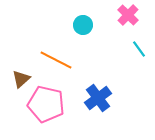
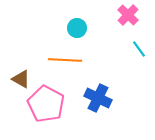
cyan circle: moved 6 px left, 3 px down
orange line: moved 9 px right; rotated 24 degrees counterclockwise
brown triangle: rotated 48 degrees counterclockwise
blue cross: rotated 28 degrees counterclockwise
pink pentagon: rotated 15 degrees clockwise
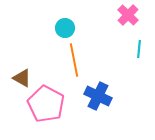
cyan circle: moved 12 px left
cyan line: rotated 42 degrees clockwise
orange line: moved 9 px right; rotated 76 degrees clockwise
brown triangle: moved 1 px right, 1 px up
blue cross: moved 2 px up
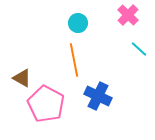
cyan circle: moved 13 px right, 5 px up
cyan line: rotated 54 degrees counterclockwise
